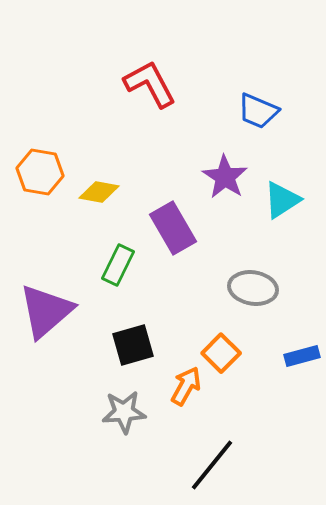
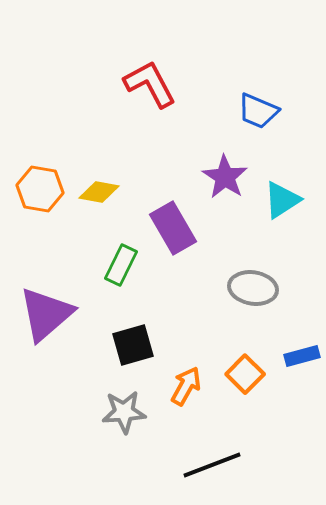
orange hexagon: moved 17 px down
green rectangle: moved 3 px right
purple triangle: moved 3 px down
orange square: moved 24 px right, 21 px down
black line: rotated 30 degrees clockwise
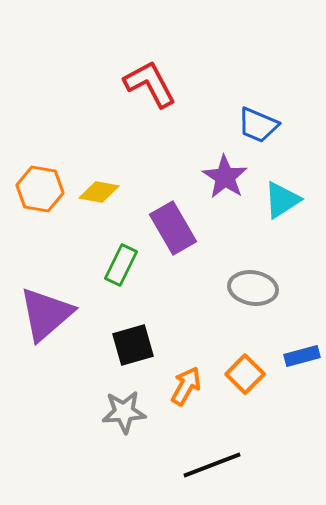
blue trapezoid: moved 14 px down
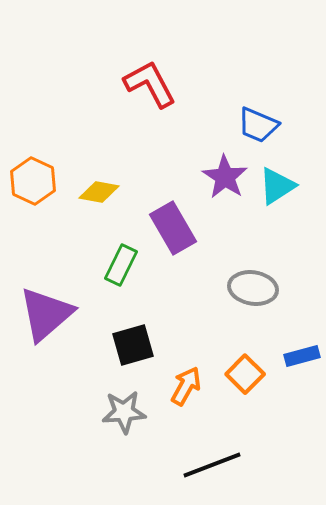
orange hexagon: moved 7 px left, 8 px up; rotated 15 degrees clockwise
cyan triangle: moved 5 px left, 14 px up
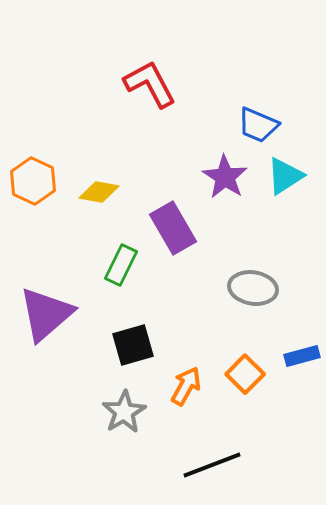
cyan triangle: moved 8 px right, 10 px up
gray star: rotated 27 degrees counterclockwise
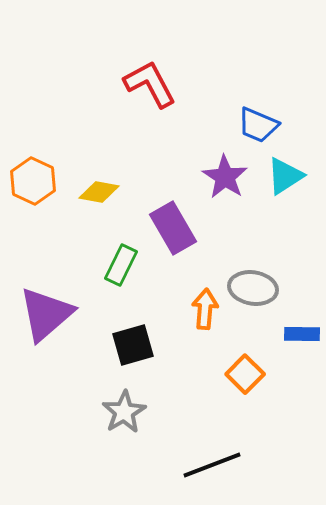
blue rectangle: moved 22 px up; rotated 16 degrees clockwise
orange arrow: moved 19 px right, 77 px up; rotated 24 degrees counterclockwise
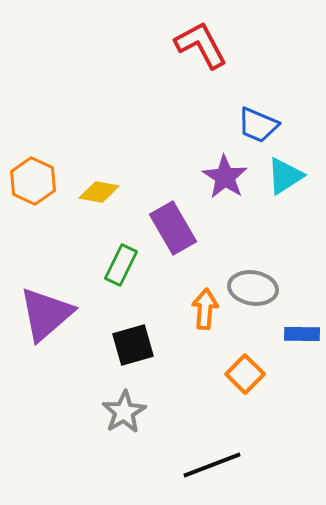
red L-shape: moved 51 px right, 39 px up
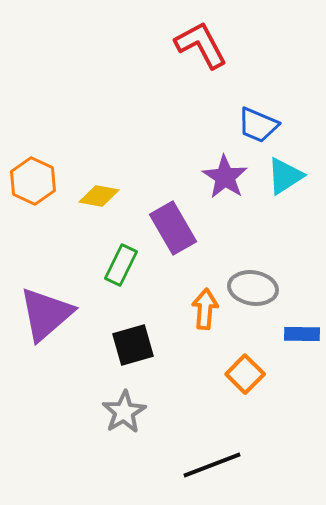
yellow diamond: moved 4 px down
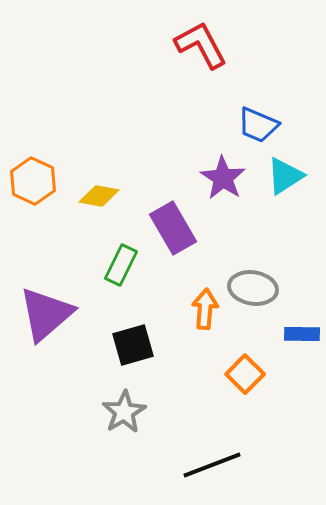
purple star: moved 2 px left, 1 px down
